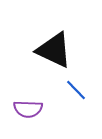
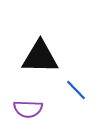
black triangle: moved 14 px left, 7 px down; rotated 24 degrees counterclockwise
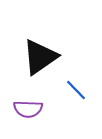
black triangle: rotated 36 degrees counterclockwise
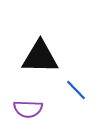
black triangle: rotated 36 degrees clockwise
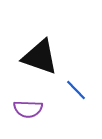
black triangle: rotated 18 degrees clockwise
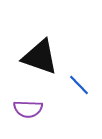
blue line: moved 3 px right, 5 px up
